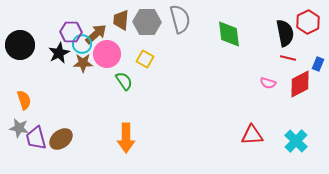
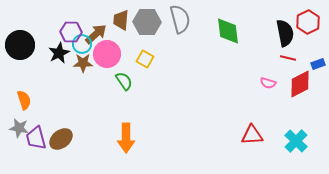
green diamond: moved 1 px left, 3 px up
blue rectangle: rotated 48 degrees clockwise
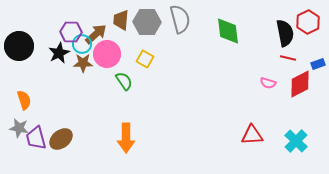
black circle: moved 1 px left, 1 px down
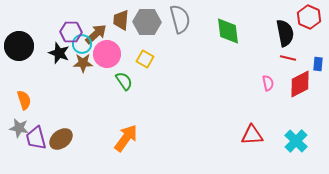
red hexagon: moved 1 px right, 5 px up; rotated 10 degrees counterclockwise
black star: rotated 25 degrees counterclockwise
blue rectangle: rotated 64 degrees counterclockwise
pink semicircle: rotated 119 degrees counterclockwise
orange arrow: rotated 144 degrees counterclockwise
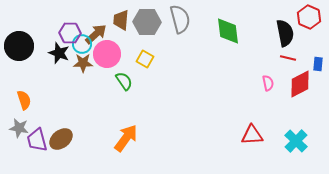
purple hexagon: moved 1 px left, 1 px down
purple trapezoid: moved 1 px right, 2 px down
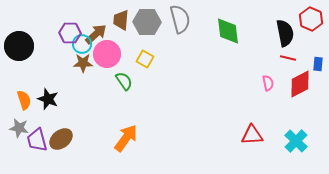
red hexagon: moved 2 px right, 2 px down
black star: moved 11 px left, 46 px down
